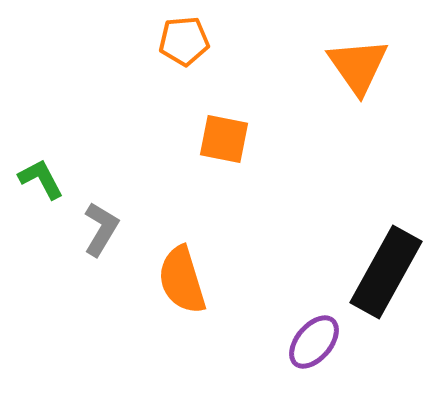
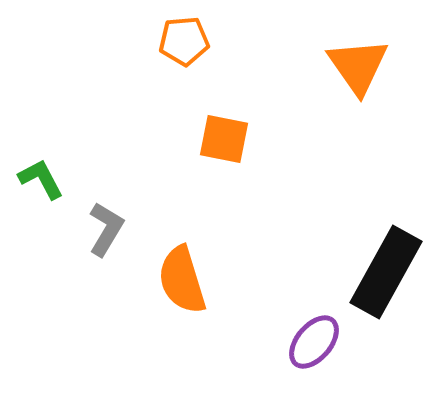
gray L-shape: moved 5 px right
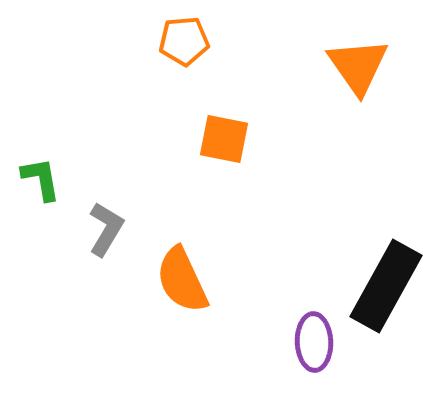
green L-shape: rotated 18 degrees clockwise
black rectangle: moved 14 px down
orange semicircle: rotated 8 degrees counterclockwise
purple ellipse: rotated 42 degrees counterclockwise
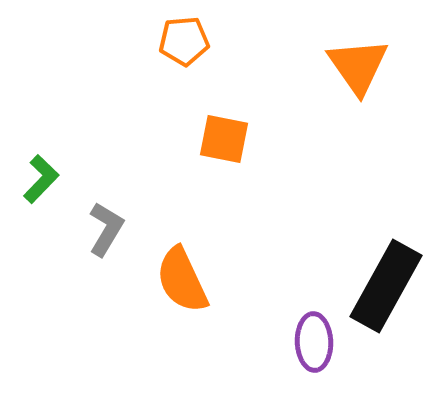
green L-shape: rotated 54 degrees clockwise
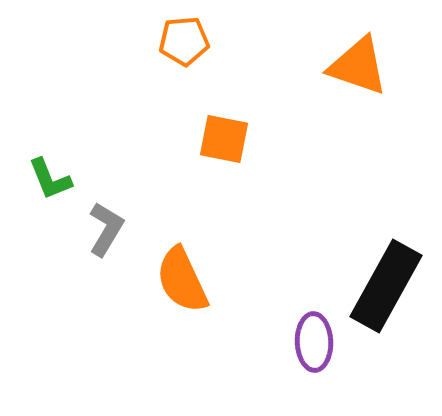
orange triangle: rotated 36 degrees counterclockwise
green L-shape: moved 9 px right; rotated 114 degrees clockwise
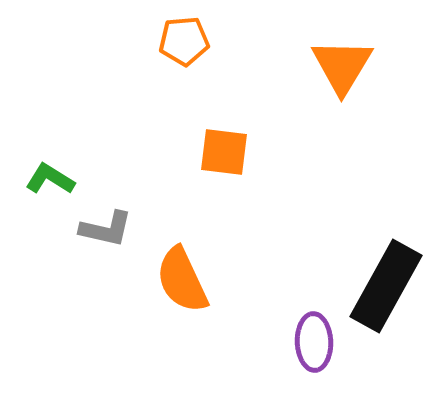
orange triangle: moved 16 px left; rotated 42 degrees clockwise
orange square: moved 13 px down; rotated 4 degrees counterclockwise
green L-shape: rotated 144 degrees clockwise
gray L-shape: rotated 72 degrees clockwise
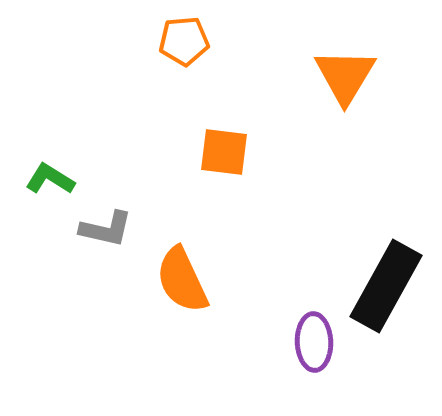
orange triangle: moved 3 px right, 10 px down
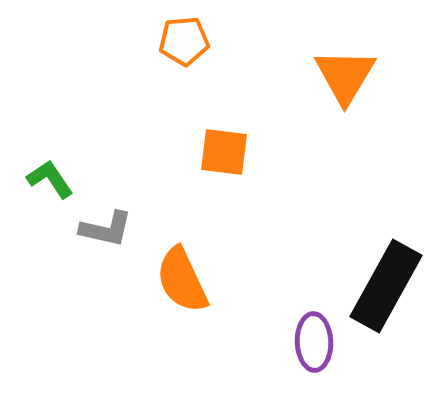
green L-shape: rotated 24 degrees clockwise
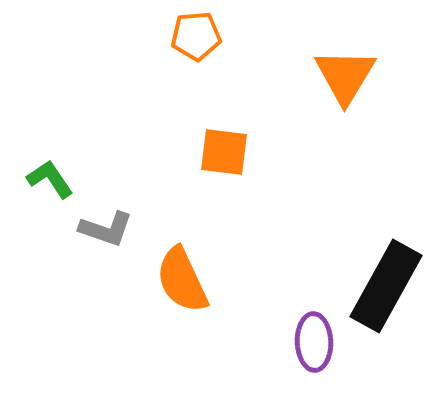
orange pentagon: moved 12 px right, 5 px up
gray L-shape: rotated 6 degrees clockwise
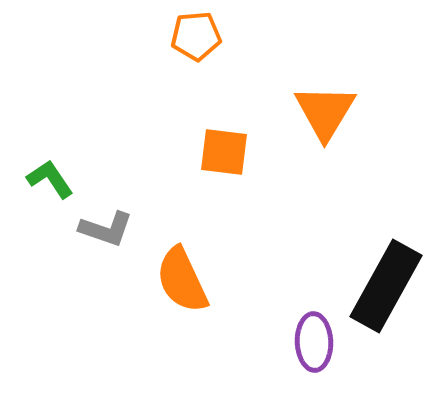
orange triangle: moved 20 px left, 36 px down
